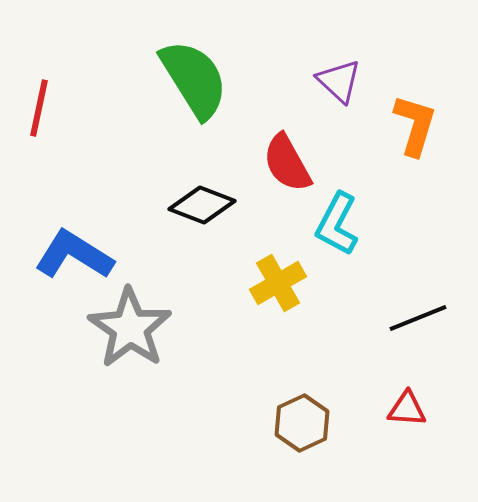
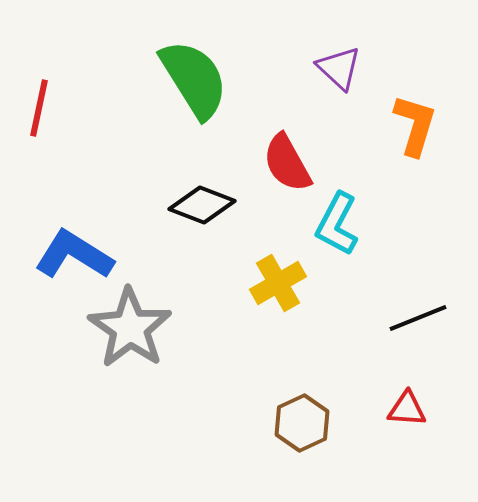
purple triangle: moved 13 px up
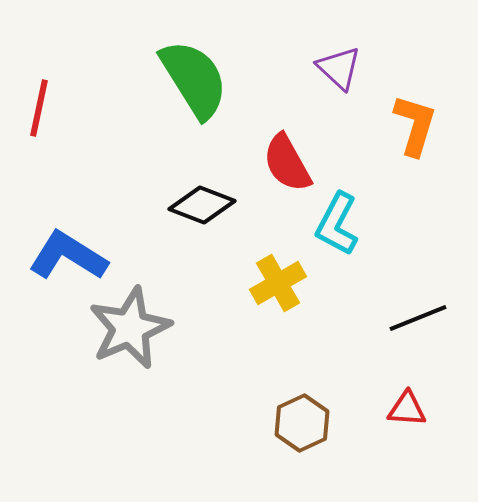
blue L-shape: moved 6 px left, 1 px down
gray star: rotated 14 degrees clockwise
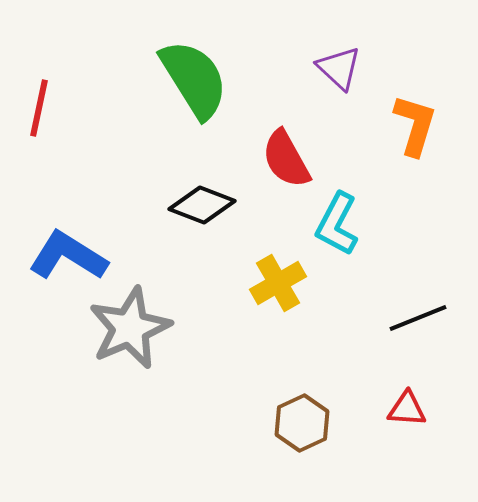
red semicircle: moved 1 px left, 4 px up
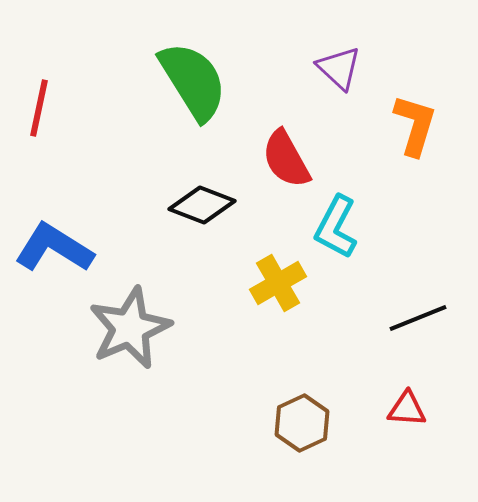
green semicircle: moved 1 px left, 2 px down
cyan L-shape: moved 1 px left, 3 px down
blue L-shape: moved 14 px left, 8 px up
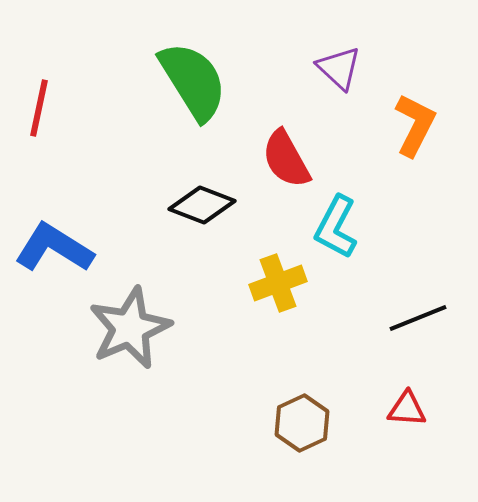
orange L-shape: rotated 10 degrees clockwise
yellow cross: rotated 10 degrees clockwise
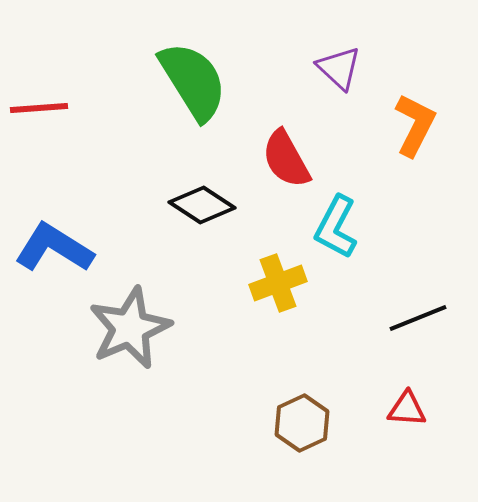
red line: rotated 74 degrees clockwise
black diamond: rotated 12 degrees clockwise
